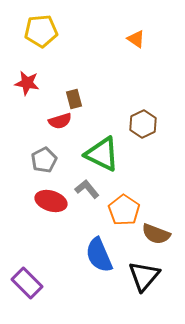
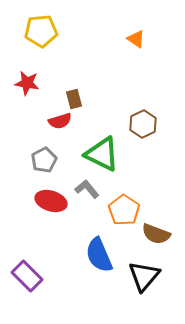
purple rectangle: moved 7 px up
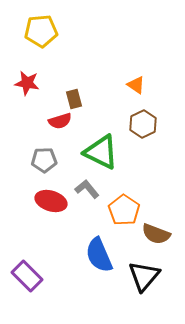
orange triangle: moved 46 px down
green triangle: moved 1 px left, 2 px up
gray pentagon: rotated 25 degrees clockwise
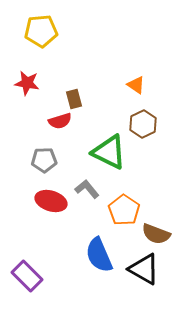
green triangle: moved 8 px right
black triangle: moved 7 px up; rotated 40 degrees counterclockwise
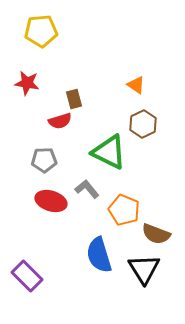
orange pentagon: rotated 12 degrees counterclockwise
blue semicircle: rotated 6 degrees clockwise
black triangle: rotated 28 degrees clockwise
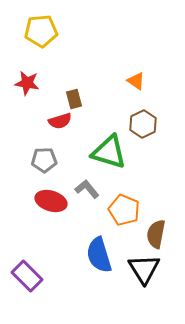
orange triangle: moved 4 px up
green triangle: rotated 9 degrees counterclockwise
brown semicircle: rotated 80 degrees clockwise
